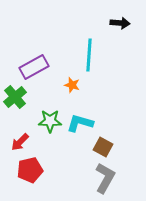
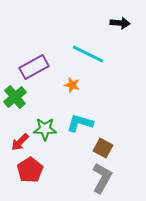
cyan line: moved 1 px left, 1 px up; rotated 68 degrees counterclockwise
green star: moved 5 px left, 8 px down
brown square: moved 1 px down
red pentagon: rotated 20 degrees counterclockwise
gray L-shape: moved 3 px left
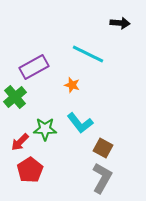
cyan L-shape: rotated 144 degrees counterclockwise
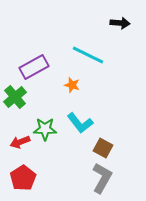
cyan line: moved 1 px down
red arrow: rotated 24 degrees clockwise
red pentagon: moved 7 px left, 8 px down
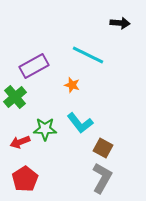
purple rectangle: moved 1 px up
red pentagon: moved 2 px right, 1 px down
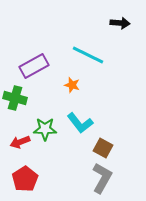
green cross: moved 1 px down; rotated 35 degrees counterclockwise
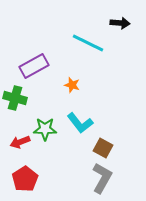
cyan line: moved 12 px up
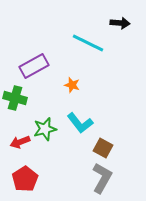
green star: rotated 15 degrees counterclockwise
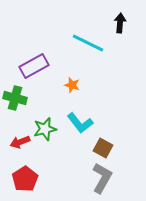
black arrow: rotated 90 degrees counterclockwise
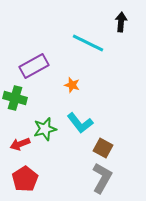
black arrow: moved 1 px right, 1 px up
red arrow: moved 2 px down
